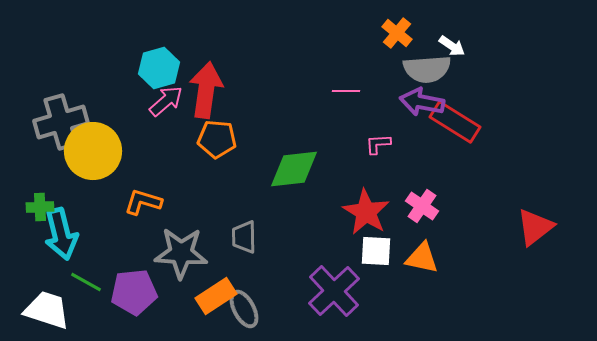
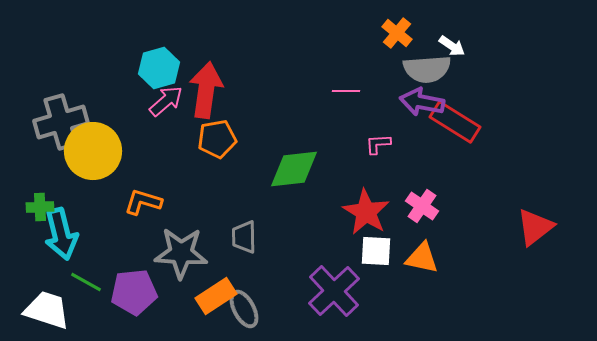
orange pentagon: rotated 15 degrees counterclockwise
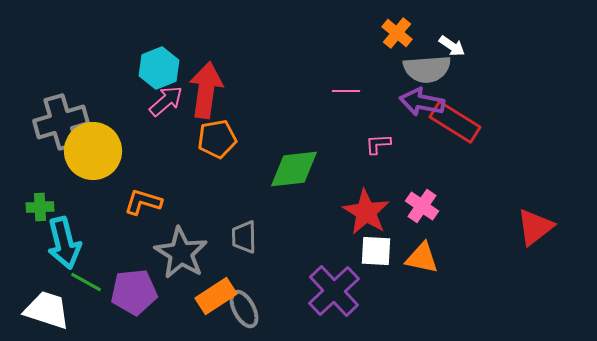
cyan hexagon: rotated 6 degrees counterclockwise
cyan arrow: moved 3 px right, 9 px down
gray star: rotated 28 degrees clockwise
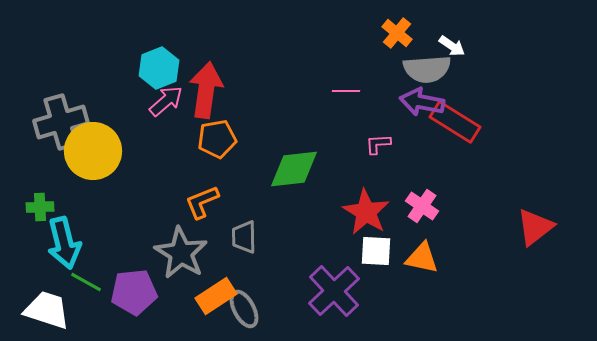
orange L-shape: moved 59 px right; rotated 39 degrees counterclockwise
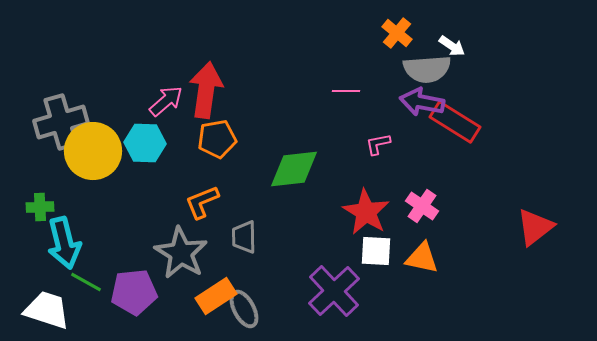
cyan hexagon: moved 14 px left, 75 px down; rotated 24 degrees clockwise
pink L-shape: rotated 8 degrees counterclockwise
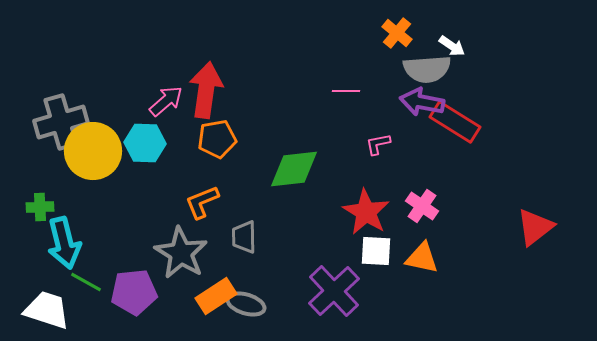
gray ellipse: moved 2 px right, 5 px up; rotated 45 degrees counterclockwise
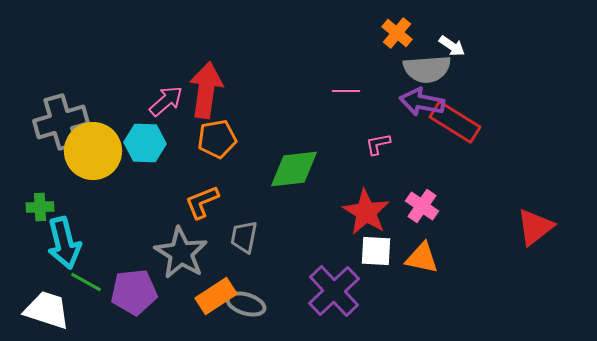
gray trapezoid: rotated 12 degrees clockwise
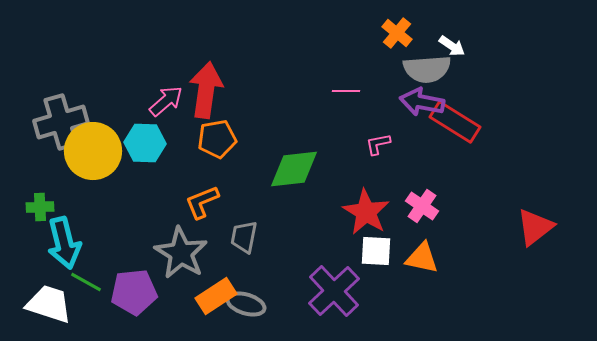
white trapezoid: moved 2 px right, 6 px up
